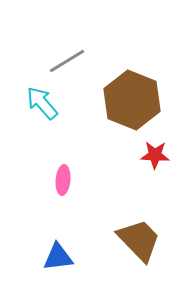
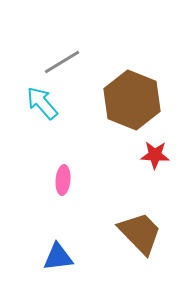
gray line: moved 5 px left, 1 px down
brown trapezoid: moved 1 px right, 7 px up
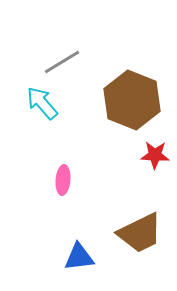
brown trapezoid: rotated 108 degrees clockwise
blue triangle: moved 21 px right
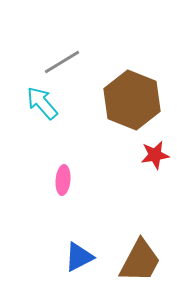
red star: rotated 12 degrees counterclockwise
brown trapezoid: moved 28 px down; rotated 36 degrees counterclockwise
blue triangle: rotated 20 degrees counterclockwise
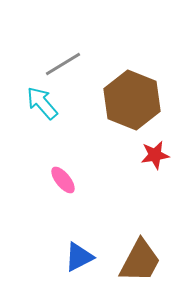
gray line: moved 1 px right, 2 px down
pink ellipse: rotated 44 degrees counterclockwise
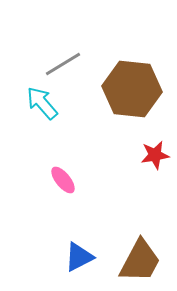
brown hexagon: moved 11 px up; rotated 16 degrees counterclockwise
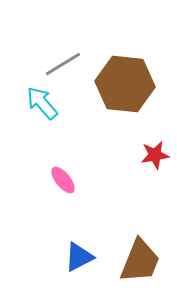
brown hexagon: moved 7 px left, 5 px up
brown trapezoid: rotated 6 degrees counterclockwise
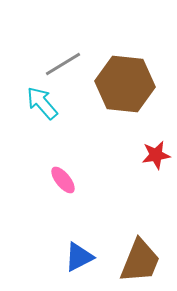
red star: moved 1 px right
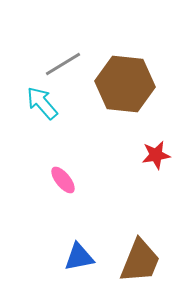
blue triangle: rotated 16 degrees clockwise
